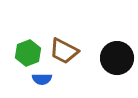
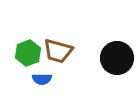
brown trapezoid: moved 6 px left; rotated 12 degrees counterclockwise
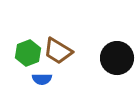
brown trapezoid: rotated 16 degrees clockwise
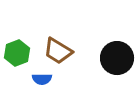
green hexagon: moved 11 px left
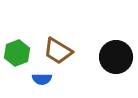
black circle: moved 1 px left, 1 px up
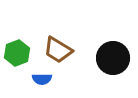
brown trapezoid: moved 1 px up
black circle: moved 3 px left, 1 px down
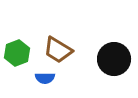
black circle: moved 1 px right, 1 px down
blue semicircle: moved 3 px right, 1 px up
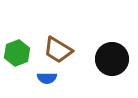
black circle: moved 2 px left
blue semicircle: moved 2 px right
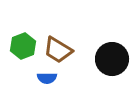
green hexagon: moved 6 px right, 7 px up
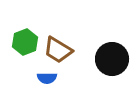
green hexagon: moved 2 px right, 4 px up
